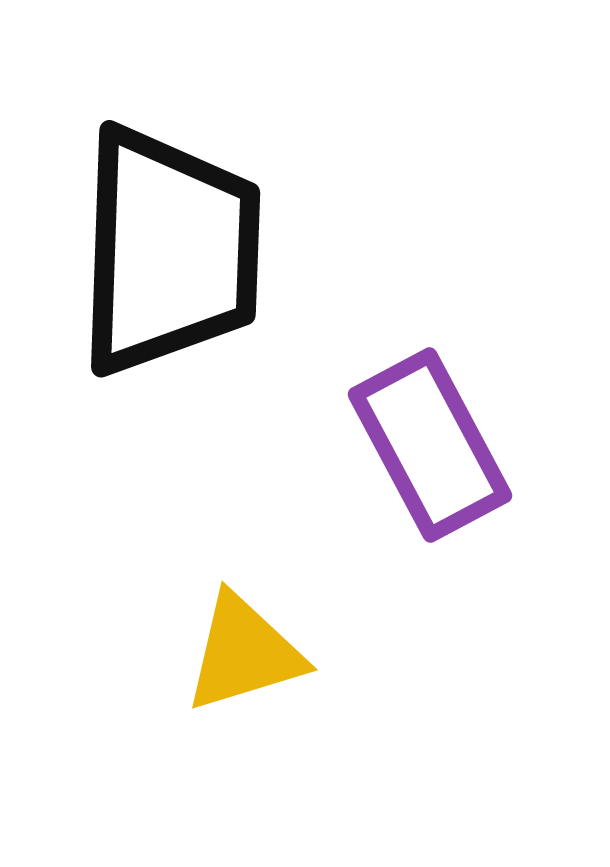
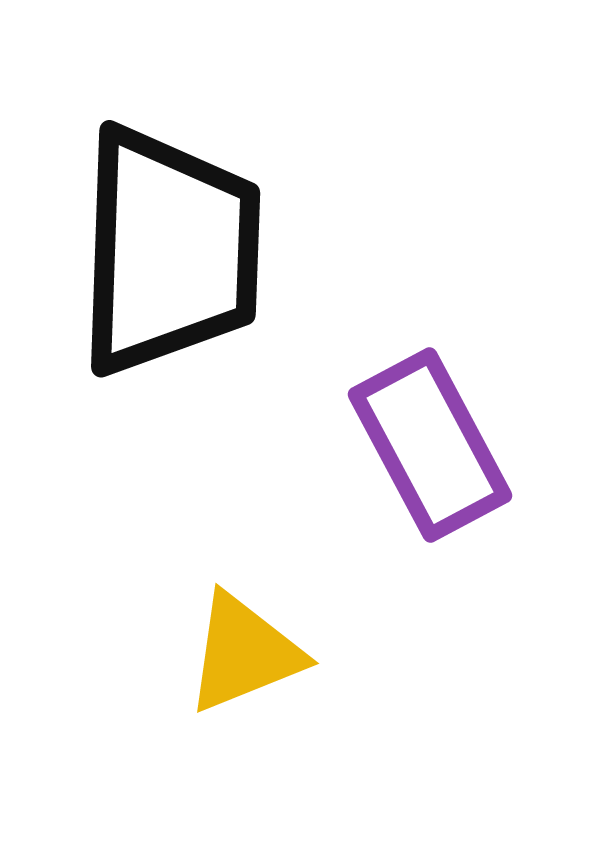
yellow triangle: rotated 5 degrees counterclockwise
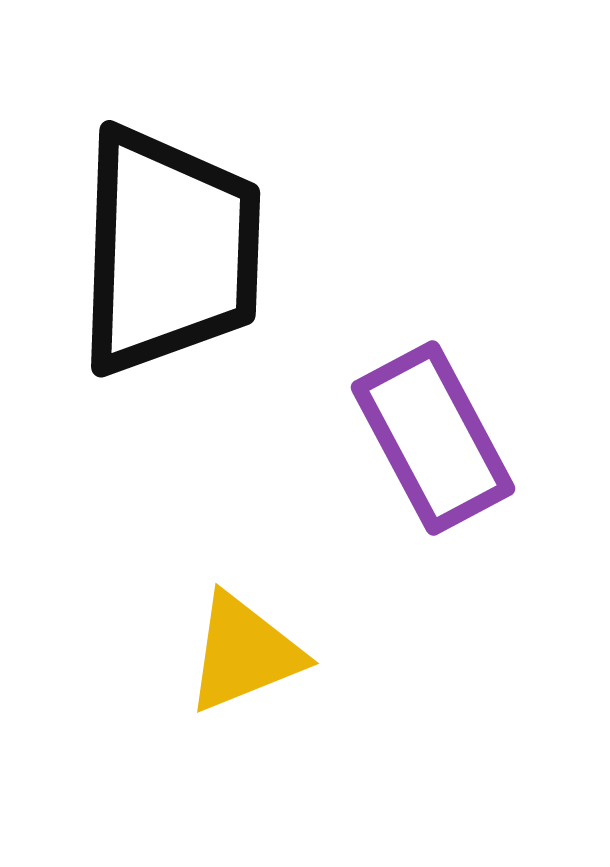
purple rectangle: moved 3 px right, 7 px up
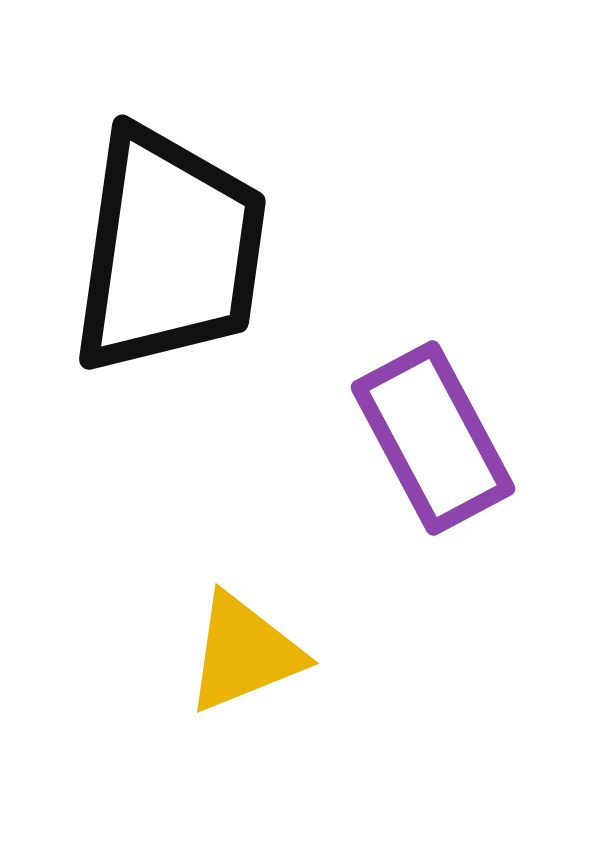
black trapezoid: rotated 6 degrees clockwise
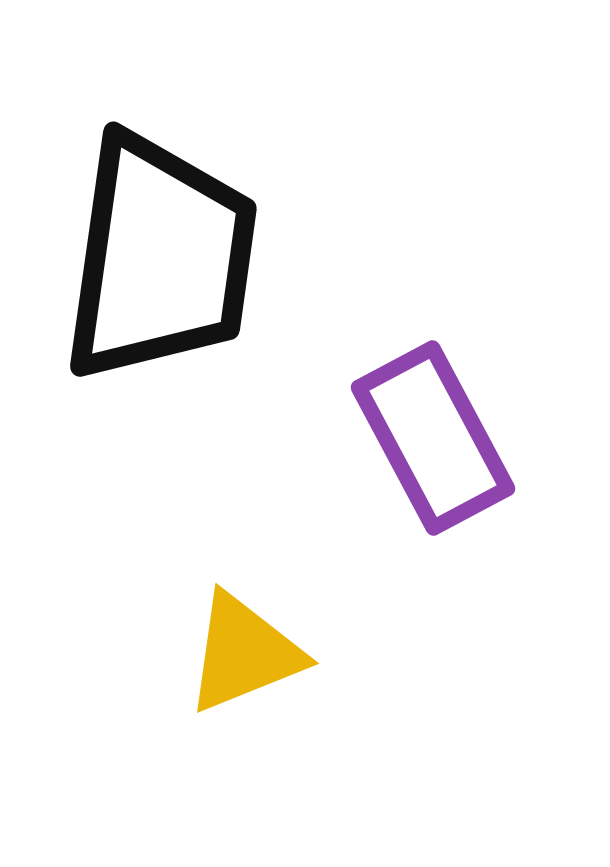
black trapezoid: moved 9 px left, 7 px down
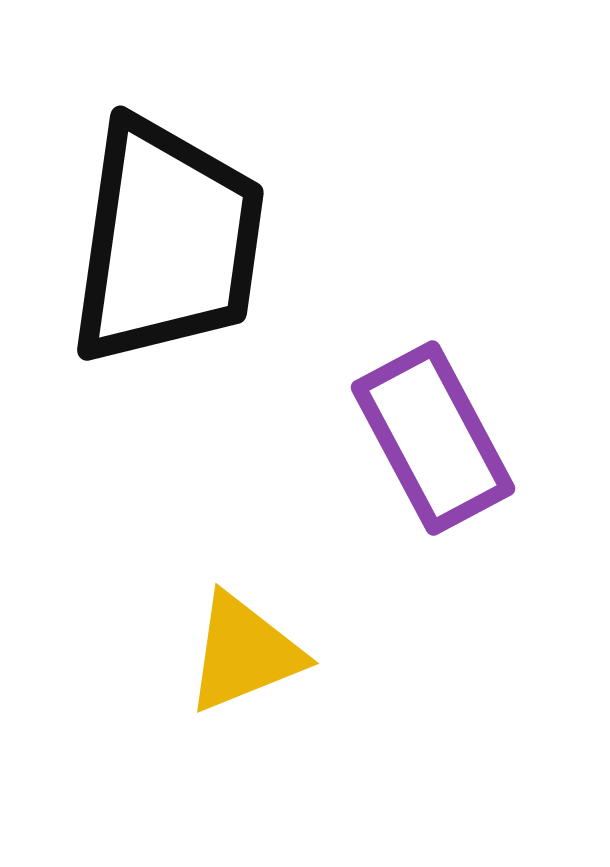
black trapezoid: moved 7 px right, 16 px up
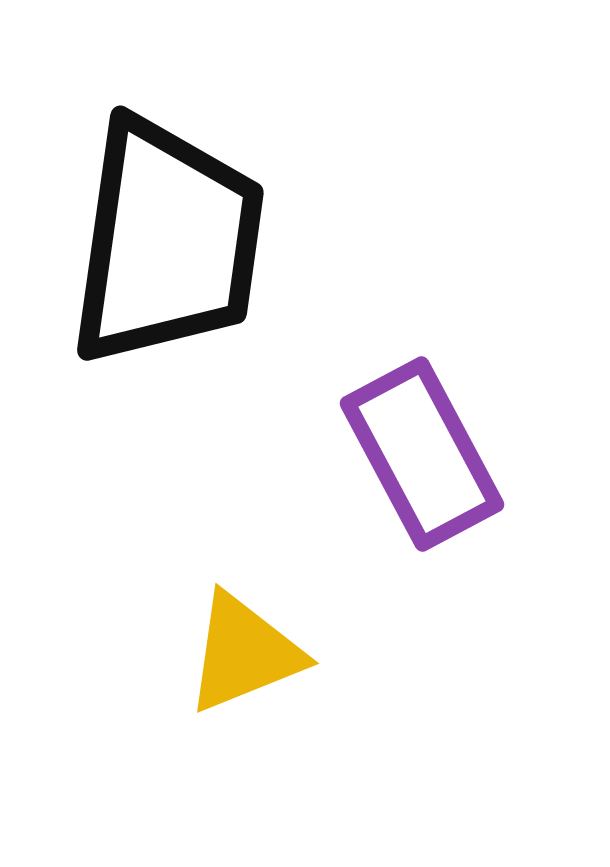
purple rectangle: moved 11 px left, 16 px down
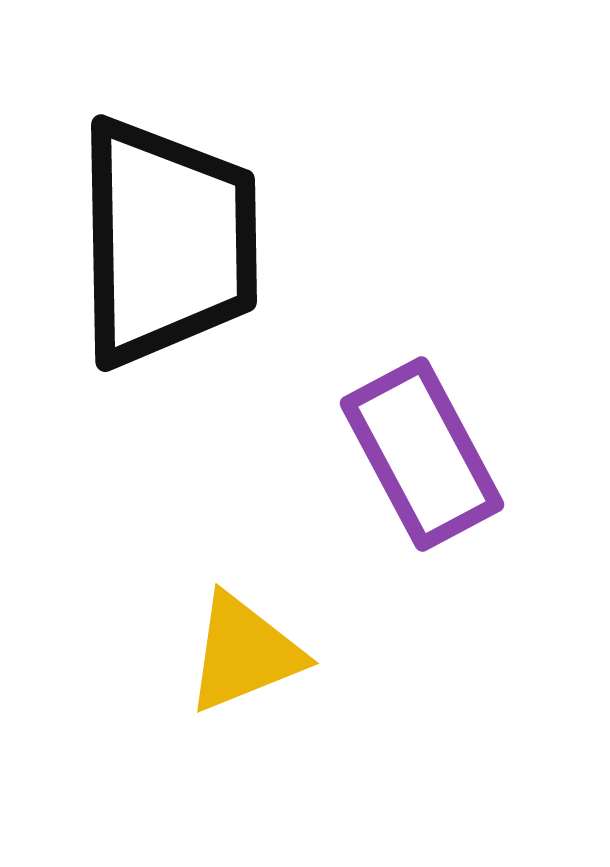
black trapezoid: rotated 9 degrees counterclockwise
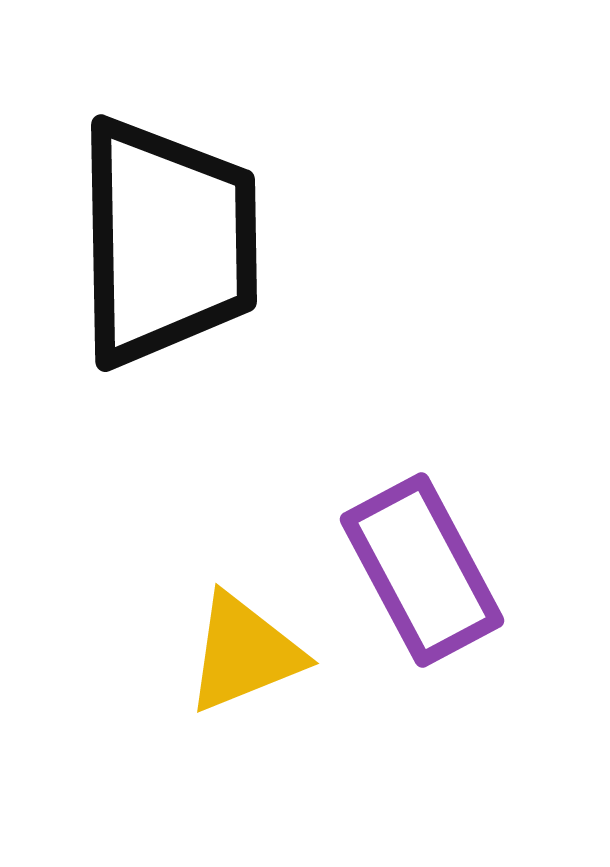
purple rectangle: moved 116 px down
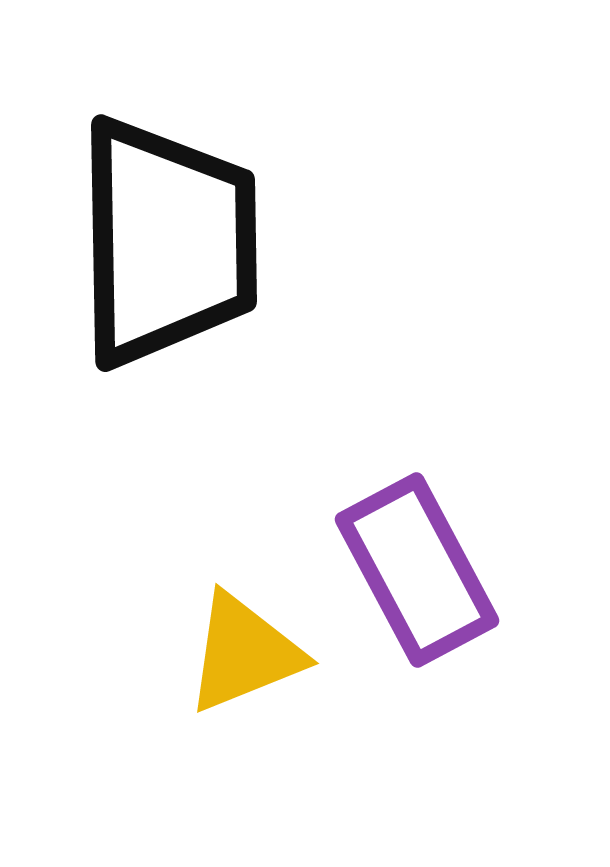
purple rectangle: moved 5 px left
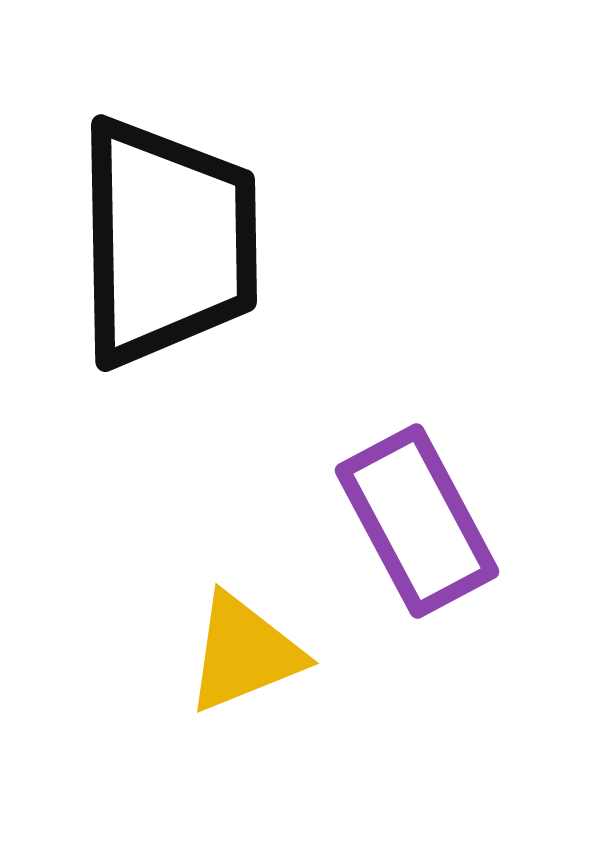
purple rectangle: moved 49 px up
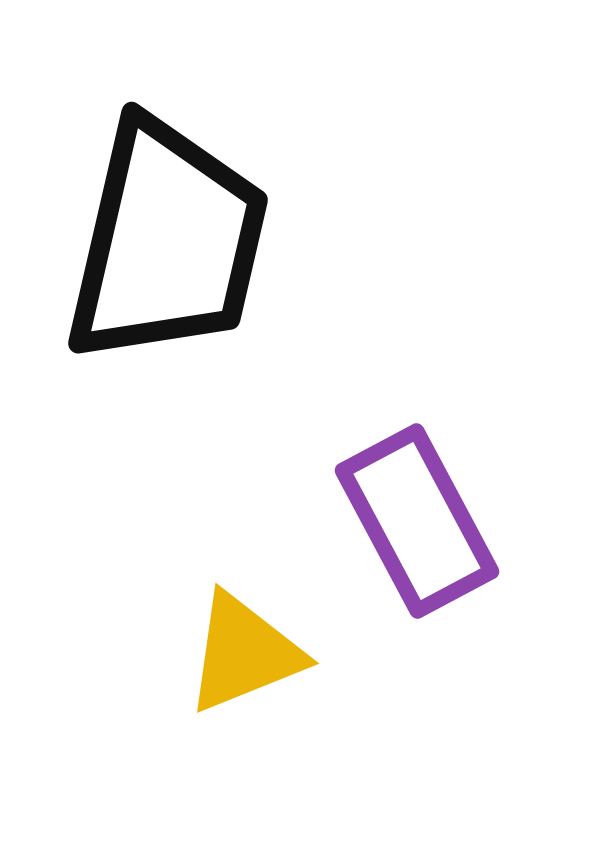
black trapezoid: rotated 14 degrees clockwise
